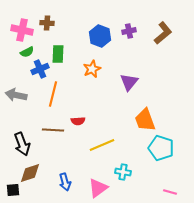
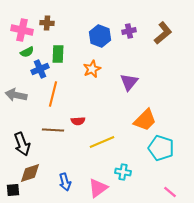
orange trapezoid: rotated 115 degrees counterclockwise
yellow line: moved 3 px up
pink line: rotated 24 degrees clockwise
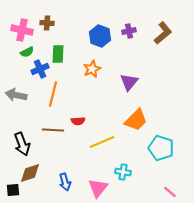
orange trapezoid: moved 9 px left
pink triangle: rotated 15 degrees counterclockwise
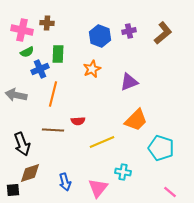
purple triangle: rotated 30 degrees clockwise
